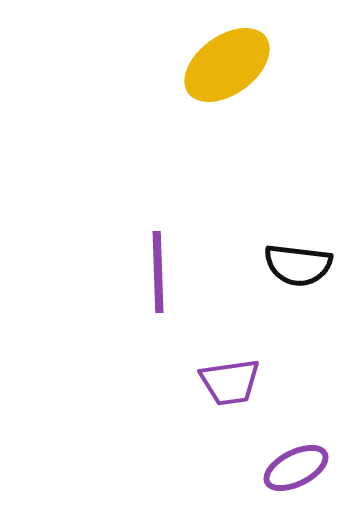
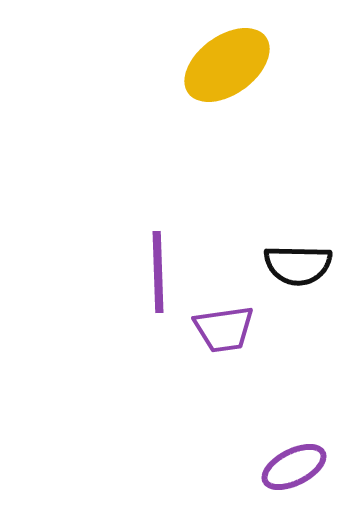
black semicircle: rotated 6 degrees counterclockwise
purple trapezoid: moved 6 px left, 53 px up
purple ellipse: moved 2 px left, 1 px up
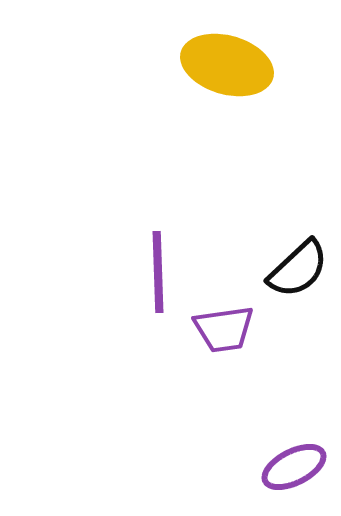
yellow ellipse: rotated 52 degrees clockwise
black semicircle: moved 4 px down; rotated 44 degrees counterclockwise
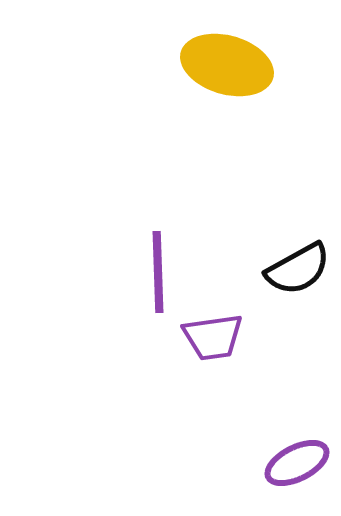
black semicircle: rotated 14 degrees clockwise
purple trapezoid: moved 11 px left, 8 px down
purple ellipse: moved 3 px right, 4 px up
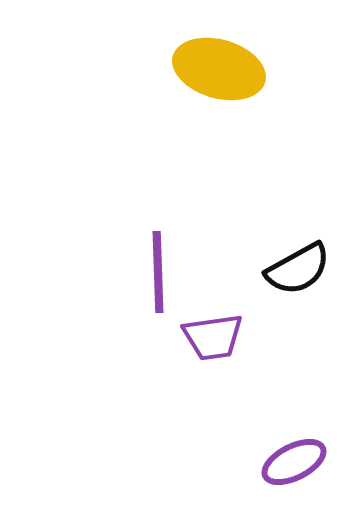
yellow ellipse: moved 8 px left, 4 px down
purple ellipse: moved 3 px left, 1 px up
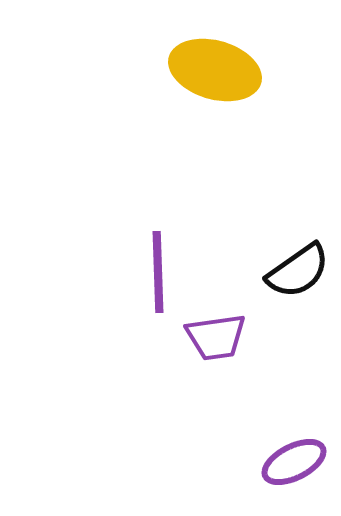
yellow ellipse: moved 4 px left, 1 px down
black semicircle: moved 2 px down; rotated 6 degrees counterclockwise
purple trapezoid: moved 3 px right
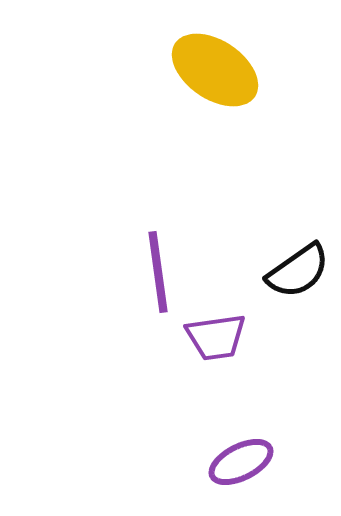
yellow ellipse: rotated 18 degrees clockwise
purple line: rotated 6 degrees counterclockwise
purple ellipse: moved 53 px left
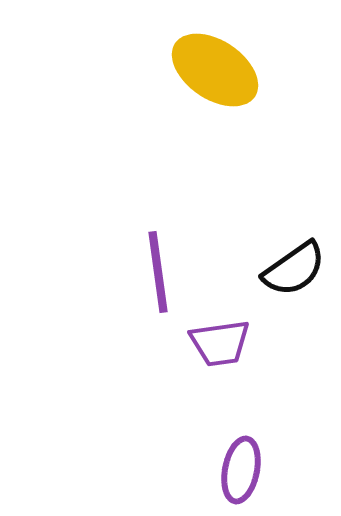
black semicircle: moved 4 px left, 2 px up
purple trapezoid: moved 4 px right, 6 px down
purple ellipse: moved 8 px down; rotated 52 degrees counterclockwise
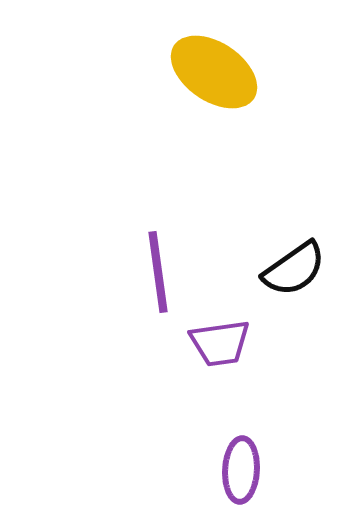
yellow ellipse: moved 1 px left, 2 px down
purple ellipse: rotated 8 degrees counterclockwise
